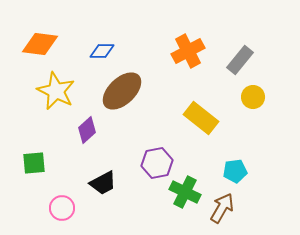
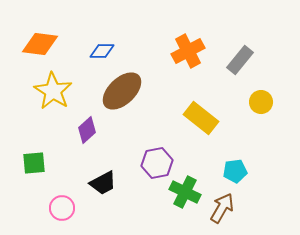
yellow star: moved 3 px left; rotated 6 degrees clockwise
yellow circle: moved 8 px right, 5 px down
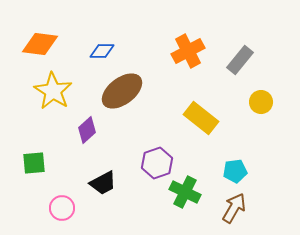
brown ellipse: rotated 6 degrees clockwise
purple hexagon: rotated 8 degrees counterclockwise
brown arrow: moved 12 px right
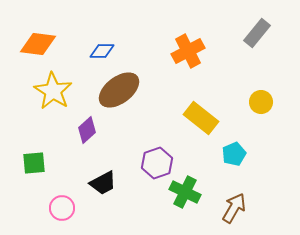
orange diamond: moved 2 px left
gray rectangle: moved 17 px right, 27 px up
brown ellipse: moved 3 px left, 1 px up
cyan pentagon: moved 1 px left, 17 px up; rotated 15 degrees counterclockwise
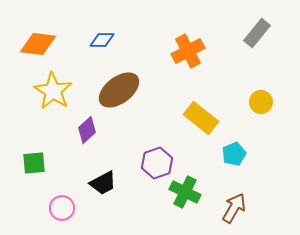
blue diamond: moved 11 px up
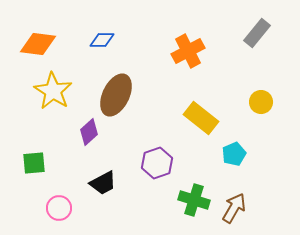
brown ellipse: moved 3 px left, 5 px down; rotated 27 degrees counterclockwise
purple diamond: moved 2 px right, 2 px down
green cross: moved 9 px right, 8 px down; rotated 8 degrees counterclockwise
pink circle: moved 3 px left
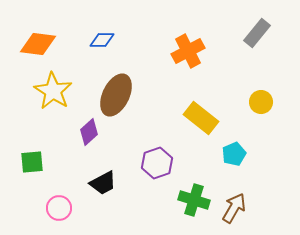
green square: moved 2 px left, 1 px up
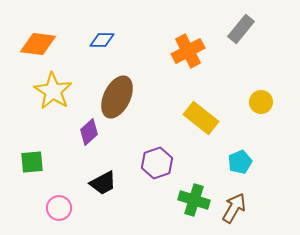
gray rectangle: moved 16 px left, 4 px up
brown ellipse: moved 1 px right, 2 px down
cyan pentagon: moved 6 px right, 8 px down
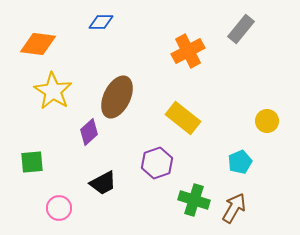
blue diamond: moved 1 px left, 18 px up
yellow circle: moved 6 px right, 19 px down
yellow rectangle: moved 18 px left
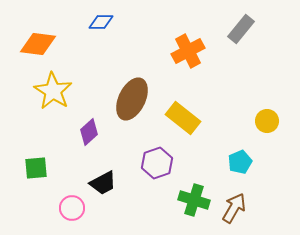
brown ellipse: moved 15 px right, 2 px down
green square: moved 4 px right, 6 px down
pink circle: moved 13 px right
